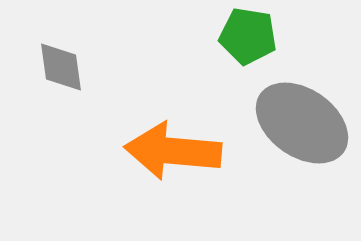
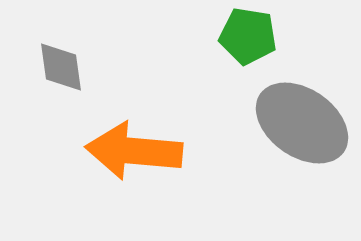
orange arrow: moved 39 px left
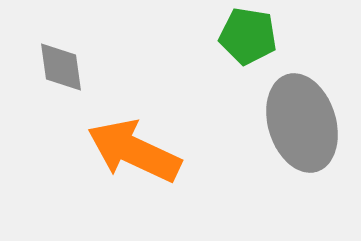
gray ellipse: rotated 38 degrees clockwise
orange arrow: rotated 20 degrees clockwise
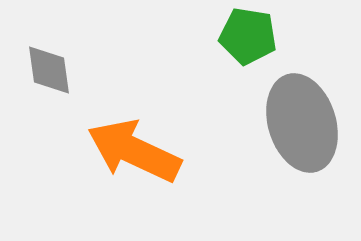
gray diamond: moved 12 px left, 3 px down
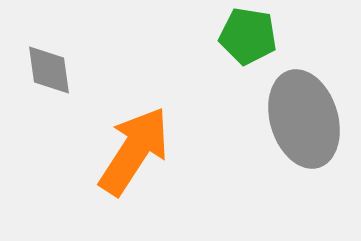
gray ellipse: moved 2 px right, 4 px up
orange arrow: rotated 98 degrees clockwise
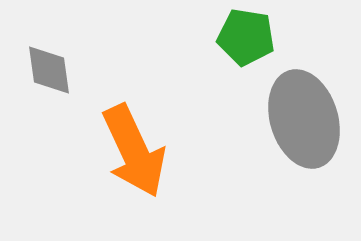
green pentagon: moved 2 px left, 1 px down
orange arrow: rotated 122 degrees clockwise
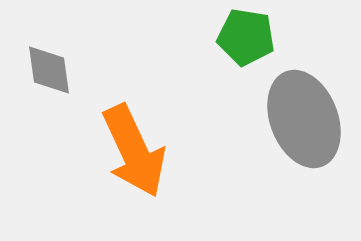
gray ellipse: rotated 4 degrees counterclockwise
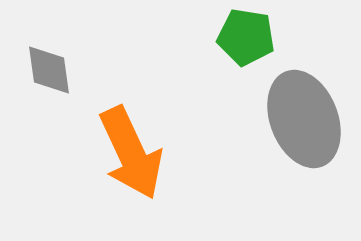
orange arrow: moved 3 px left, 2 px down
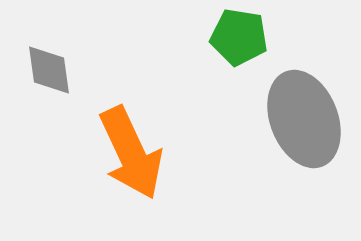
green pentagon: moved 7 px left
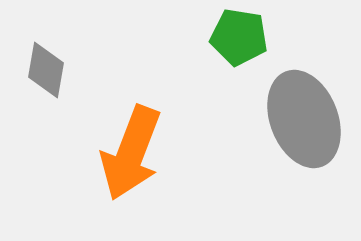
gray diamond: moved 3 px left; rotated 18 degrees clockwise
orange arrow: rotated 46 degrees clockwise
